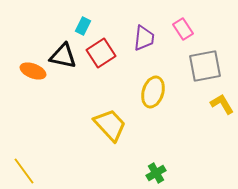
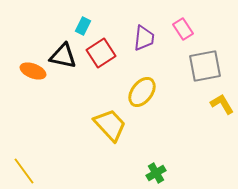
yellow ellipse: moved 11 px left; rotated 20 degrees clockwise
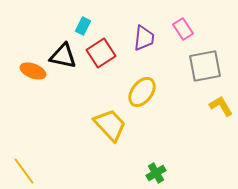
yellow L-shape: moved 1 px left, 2 px down
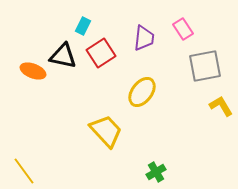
yellow trapezoid: moved 4 px left, 6 px down
green cross: moved 1 px up
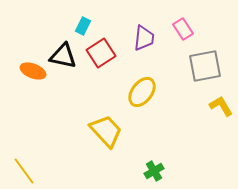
green cross: moved 2 px left, 1 px up
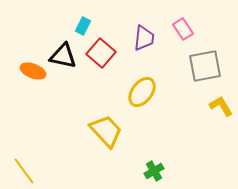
red square: rotated 16 degrees counterclockwise
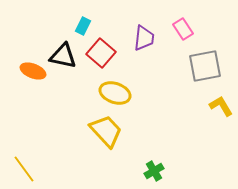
yellow ellipse: moved 27 px left, 1 px down; rotated 72 degrees clockwise
yellow line: moved 2 px up
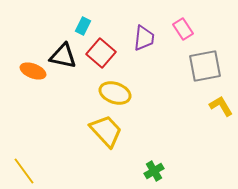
yellow line: moved 2 px down
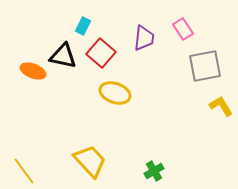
yellow trapezoid: moved 16 px left, 30 px down
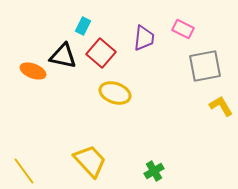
pink rectangle: rotated 30 degrees counterclockwise
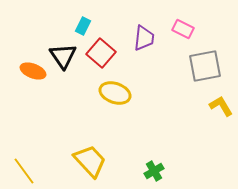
black triangle: rotated 44 degrees clockwise
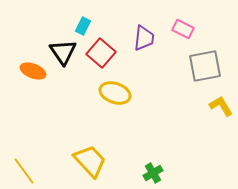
black triangle: moved 4 px up
green cross: moved 1 px left, 2 px down
